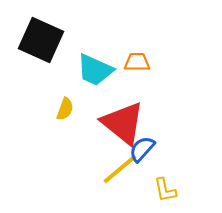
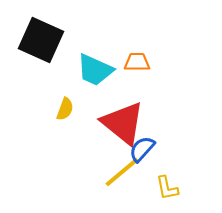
yellow line: moved 2 px right, 3 px down
yellow L-shape: moved 2 px right, 2 px up
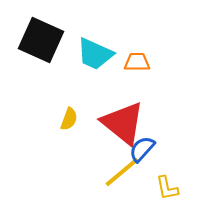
cyan trapezoid: moved 16 px up
yellow semicircle: moved 4 px right, 10 px down
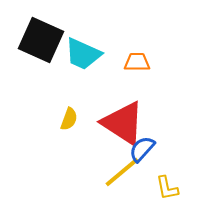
cyan trapezoid: moved 12 px left
red triangle: rotated 6 degrees counterclockwise
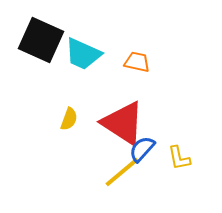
orange trapezoid: rotated 12 degrees clockwise
yellow L-shape: moved 12 px right, 30 px up
